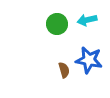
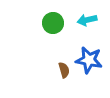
green circle: moved 4 px left, 1 px up
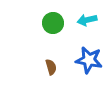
brown semicircle: moved 13 px left, 3 px up
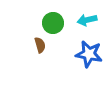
blue star: moved 6 px up
brown semicircle: moved 11 px left, 22 px up
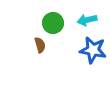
blue star: moved 4 px right, 4 px up
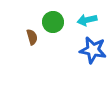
green circle: moved 1 px up
brown semicircle: moved 8 px left, 8 px up
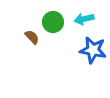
cyan arrow: moved 3 px left, 1 px up
brown semicircle: rotated 28 degrees counterclockwise
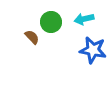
green circle: moved 2 px left
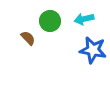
green circle: moved 1 px left, 1 px up
brown semicircle: moved 4 px left, 1 px down
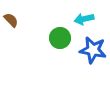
green circle: moved 10 px right, 17 px down
brown semicircle: moved 17 px left, 18 px up
